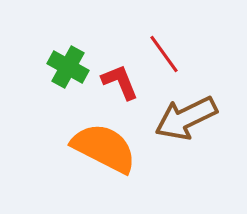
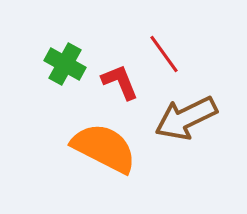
green cross: moved 3 px left, 3 px up
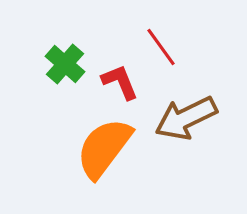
red line: moved 3 px left, 7 px up
green cross: rotated 12 degrees clockwise
orange semicircle: rotated 80 degrees counterclockwise
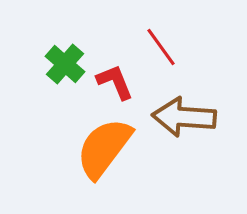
red L-shape: moved 5 px left
brown arrow: moved 2 px left, 1 px up; rotated 30 degrees clockwise
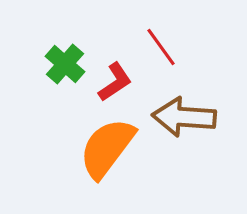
red L-shape: rotated 78 degrees clockwise
orange semicircle: moved 3 px right
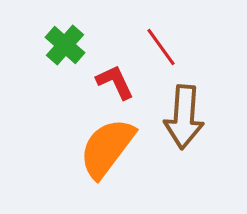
green cross: moved 19 px up
red L-shape: rotated 81 degrees counterclockwise
brown arrow: rotated 90 degrees counterclockwise
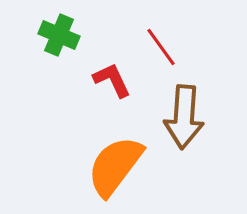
green cross: moved 6 px left, 10 px up; rotated 18 degrees counterclockwise
red L-shape: moved 3 px left, 2 px up
orange semicircle: moved 8 px right, 18 px down
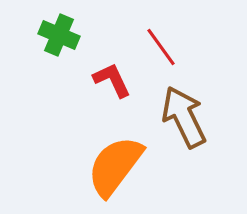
brown arrow: rotated 150 degrees clockwise
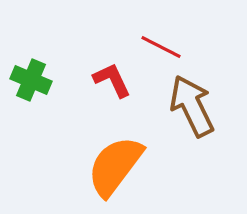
green cross: moved 28 px left, 45 px down
red line: rotated 27 degrees counterclockwise
brown arrow: moved 8 px right, 11 px up
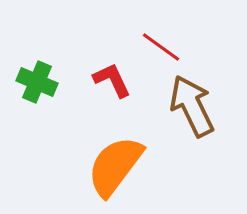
red line: rotated 9 degrees clockwise
green cross: moved 6 px right, 2 px down
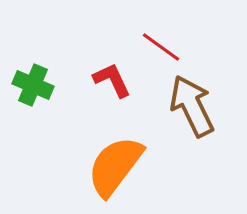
green cross: moved 4 px left, 3 px down
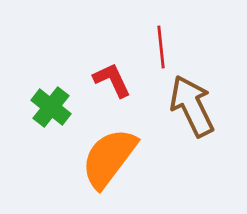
red line: rotated 48 degrees clockwise
green cross: moved 18 px right, 22 px down; rotated 15 degrees clockwise
orange semicircle: moved 6 px left, 8 px up
